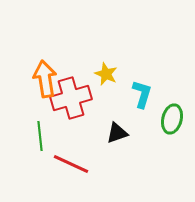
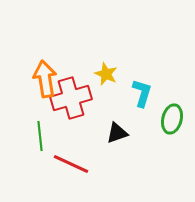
cyan L-shape: moved 1 px up
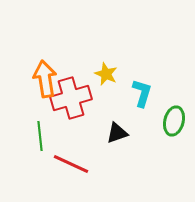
green ellipse: moved 2 px right, 2 px down
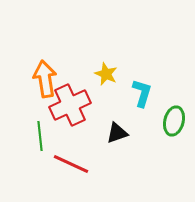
red cross: moved 1 px left, 7 px down; rotated 9 degrees counterclockwise
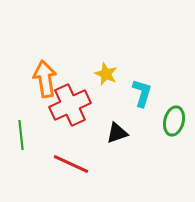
green line: moved 19 px left, 1 px up
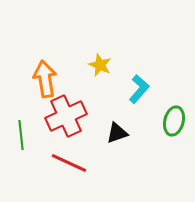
yellow star: moved 6 px left, 9 px up
cyan L-shape: moved 3 px left, 4 px up; rotated 24 degrees clockwise
red cross: moved 4 px left, 11 px down
red line: moved 2 px left, 1 px up
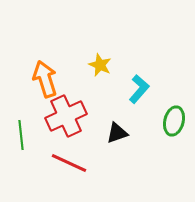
orange arrow: rotated 9 degrees counterclockwise
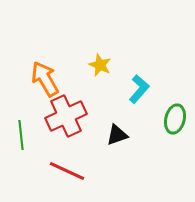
orange arrow: rotated 12 degrees counterclockwise
green ellipse: moved 1 px right, 2 px up
black triangle: moved 2 px down
red line: moved 2 px left, 8 px down
